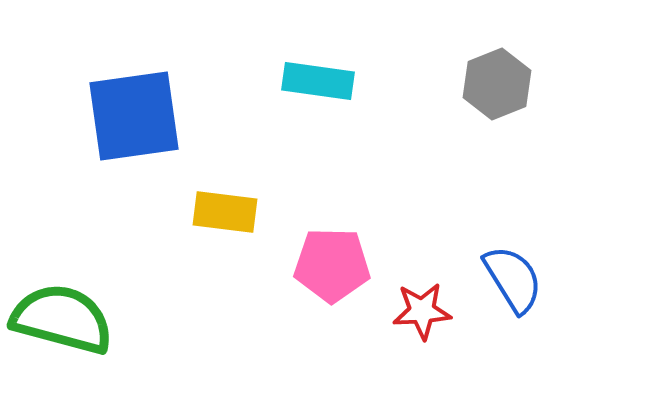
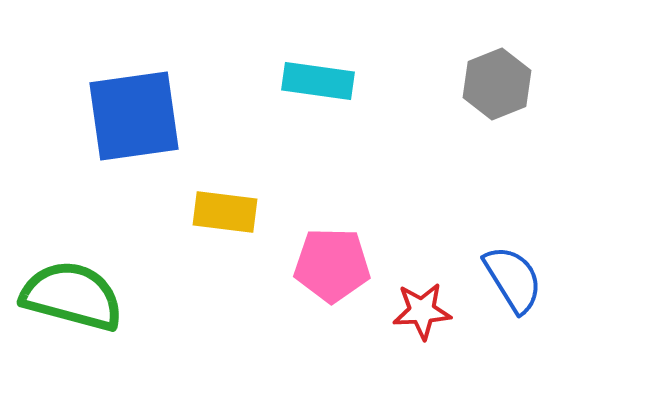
green semicircle: moved 10 px right, 23 px up
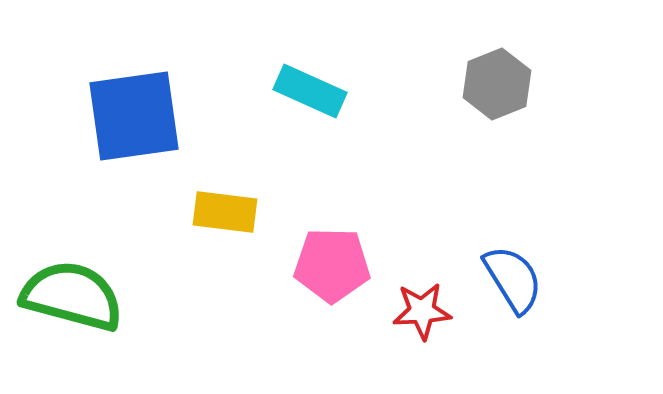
cyan rectangle: moved 8 px left, 10 px down; rotated 16 degrees clockwise
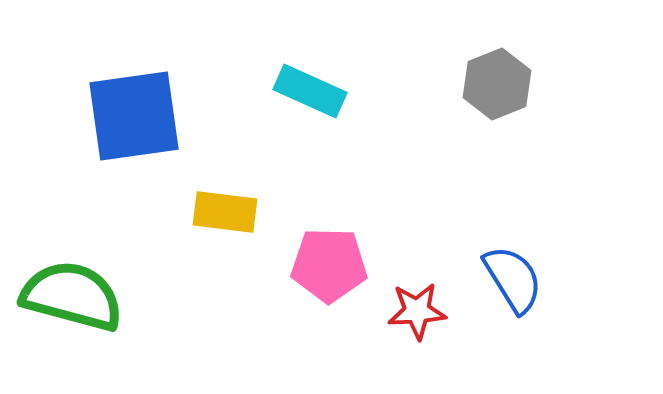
pink pentagon: moved 3 px left
red star: moved 5 px left
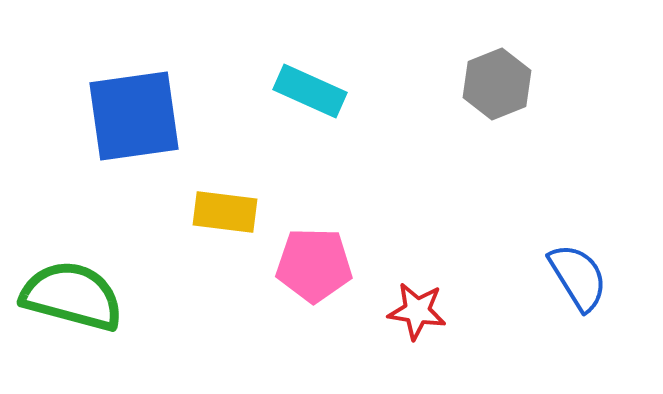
pink pentagon: moved 15 px left
blue semicircle: moved 65 px right, 2 px up
red star: rotated 12 degrees clockwise
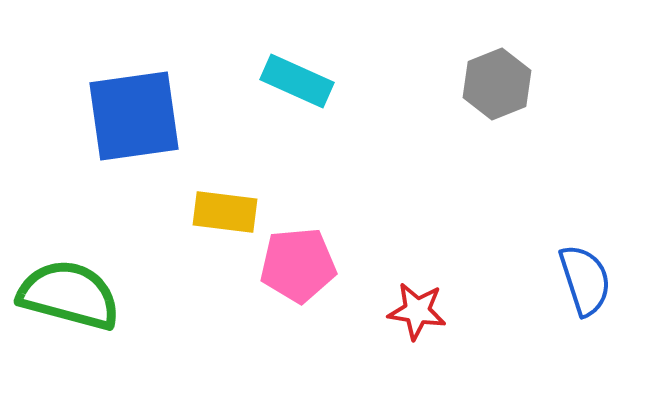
cyan rectangle: moved 13 px left, 10 px up
pink pentagon: moved 16 px left; rotated 6 degrees counterclockwise
blue semicircle: moved 7 px right, 3 px down; rotated 14 degrees clockwise
green semicircle: moved 3 px left, 1 px up
